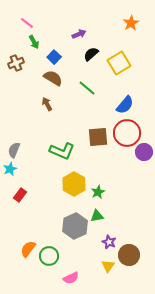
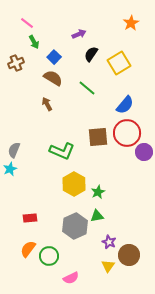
black semicircle: rotated 14 degrees counterclockwise
red rectangle: moved 10 px right, 23 px down; rotated 48 degrees clockwise
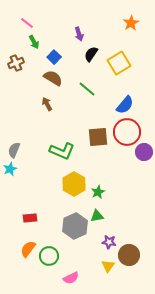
purple arrow: rotated 96 degrees clockwise
green line: moved 1 px down
red circle: moved 1 px up
purple star: rotated 16 degrees counterclockwise
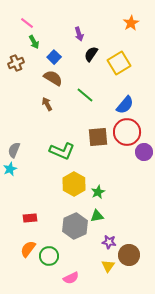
green line: moved 2 px left, 6 px down
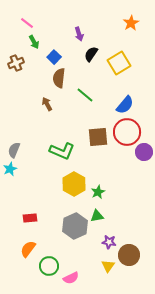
brown semicircle: moved 6 px right; rotated 114 degrees counterclockwise
green circle: moved 10 px down
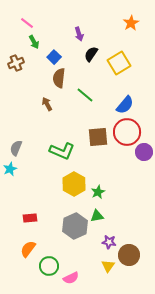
gray semicircle: moved 2 px right, 2 px up
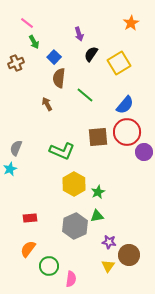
pink semicircle: moved 1 px down; rotated 56 degrees counterclockwise
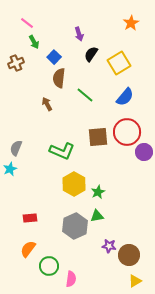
blue semicircle: moved 8 px up
purple star: moved 4 px down
yellow triangle: moved 27 px right, 15 px down; rotated 24 degrees clockwise
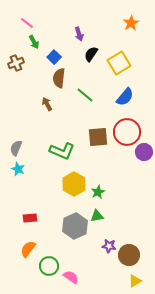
cyan star: moved 8 px right; rotated 24 degrees counterclockwise
pink semicircle: moved 2 px up; rotated 63 degrees counterclockwise
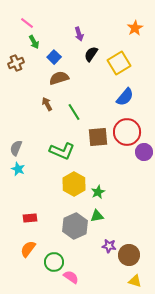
orange star: moved 4 px right, 5 px down
brown semicircle: rotated 66 degrees clockwise
green line: moved 11 px left, 17 px down; rotated 18 degrees clockwise
green circle: moved 5 px right, 4 px up
yellow triangle: rotated 48 degrees clockwise
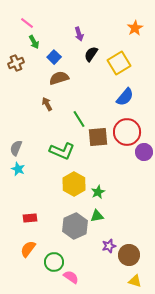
green line: moved 5 px right, 7 px down
purple star: rotated 24 degrees counterclockwise
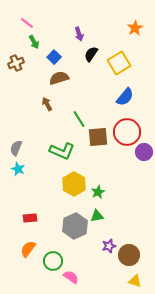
green circle: moved 1 px left, 1 px up
